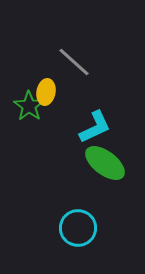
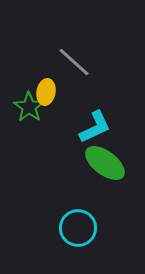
green star: moved 1 px down
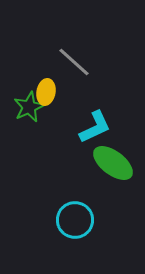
green star: rotated 12 degrees clockwise
green ellipse: moved 8 px right
cyan circle: moved 3 px left, 8 px up
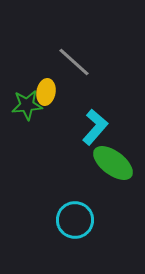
green star: moved 2 px left, 2 px up; rotated 20 degrees clockwise
cyan L-shape: rotated 24 degrees counterclockwise
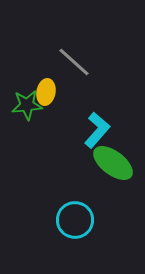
cyan L-shape: moved 2 px right, 3 px down
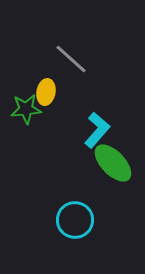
gray line: moved 3 px left, 3 px up
green star: moved 1 px left, 4 px down
green ellipse: rotated 9 degrees clockwise
